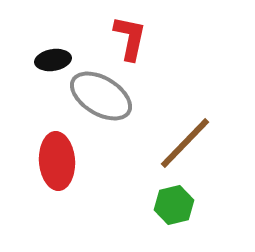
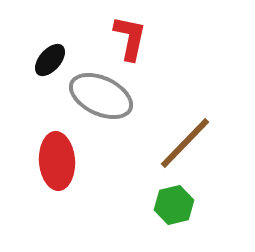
black ellipse: moved 3 px left; rotated 40 degrees counterclockwise
gray ellipse: rotated 6 degrees counterclockwise
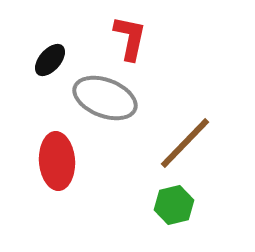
gray ellipse: moved 4 px right, 2 px down; rotated 4 degrees counterclockwise
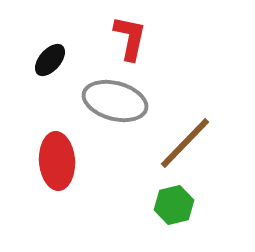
gray ellipse: moved 10 px right, 3 px down; rotated 6 degrees counterclockwise
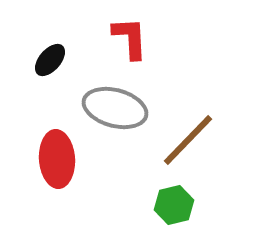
red L-shape: rotated 15 degrees counterclockwise
gray ellipse: moved 7 px down
brown line: moved 3 px right, 3 px up
red ellipse: moved 2 px up
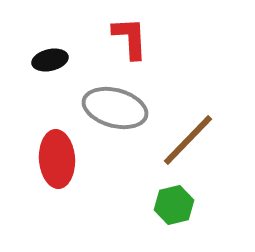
black ellipse: rotated 36 degrees clockwise
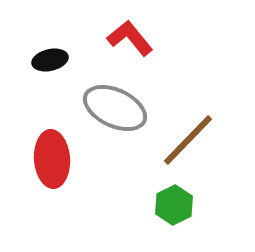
red L-shape: rotated 36 degrees counterclockwise
gray ellipse: rotated 10 degrees clockwise
red ellipse: moved 5 px left
green hexagon: rotated 12 degrees counterclockwise
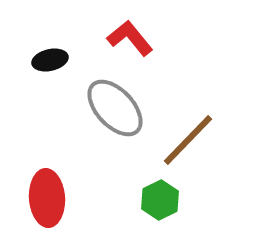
gray ellipse: rotated 22 degrees clockwise
red ellipse: moved 5 px left, 39 px down
green hexagon: moved 14 px left, 5 px up
